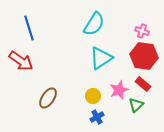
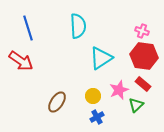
cyan semicircle: moved 16 px left, 2 px down; rotated 35 degrees counterclockwise
blue line: moved 1 px left
brown ellipse: moved 9 px right, 4 px down
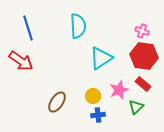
green triangle: moved 2 px down
blue cross: moved 1 px right, 2 px up; rotated 24 degrees clockwise
